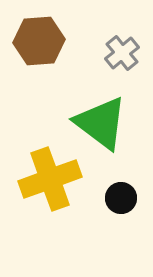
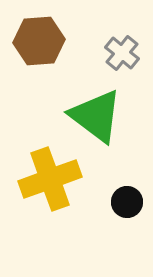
gray cross: rotated 12 degrees counterclockwise
green triangle: moved 5 px left, 7 px up
black circle: moved 6 px right, 4 px down
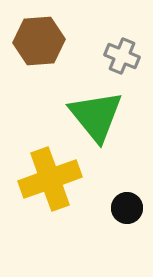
gray cross: moved 3 px down; rotated 16 degrees counterclockwise
green triangle: rotated 14 degrees clockwise
black circle: moved 6 px down
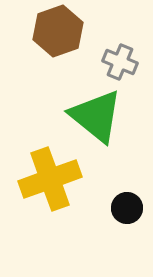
brown hexagon: moved 19 px right, 10 px up; rotated 15 degrees counterclockwise
gray cross: moved 2 px left, 6 px down
green triangle: rotated 12 degrees counterclockwise
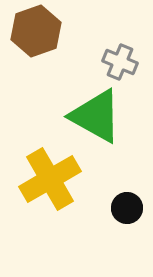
brown hexagon: moved 22 px left
green triangle: rotated 10 degrees counterclockwise
yellow cross: rotated 10 degrees counterclockwise
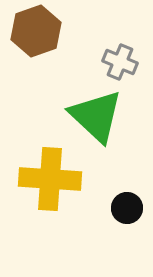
green triangle: rotated 14 degrees clockwise
yellow cross: rotated 34 degrees clockwise
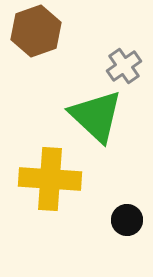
gray cross: moved 4 px right, 4 px down; rotated 32 degrees clockwise
black circle: moved 12 px down
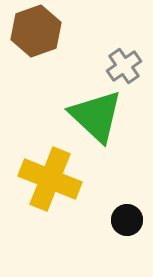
yellow cross: rotated 18 degrees clockwise
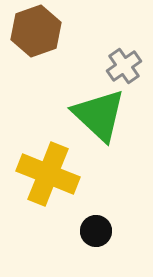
green triangle: moved 3 px right, 1 px up
yellow cross: moved 2 px left, 5 px up
black circle: moved 31 px left, 11 px down
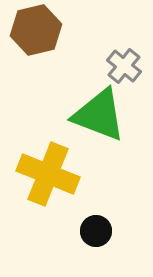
brown hexagon: moved 1 px up; rotated 6 degrees clockwise
gray cross: rotated 16 degrees counterclockwise
green triangle: rotated 22 degrees counterclockwise
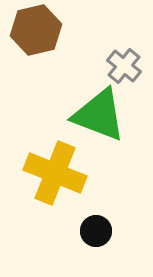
yellow cross: moved 7 px right, 1 px up
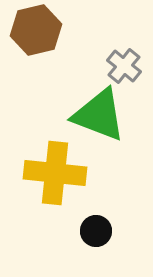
yellow cross: rotated 16 degrees counterclockwise
